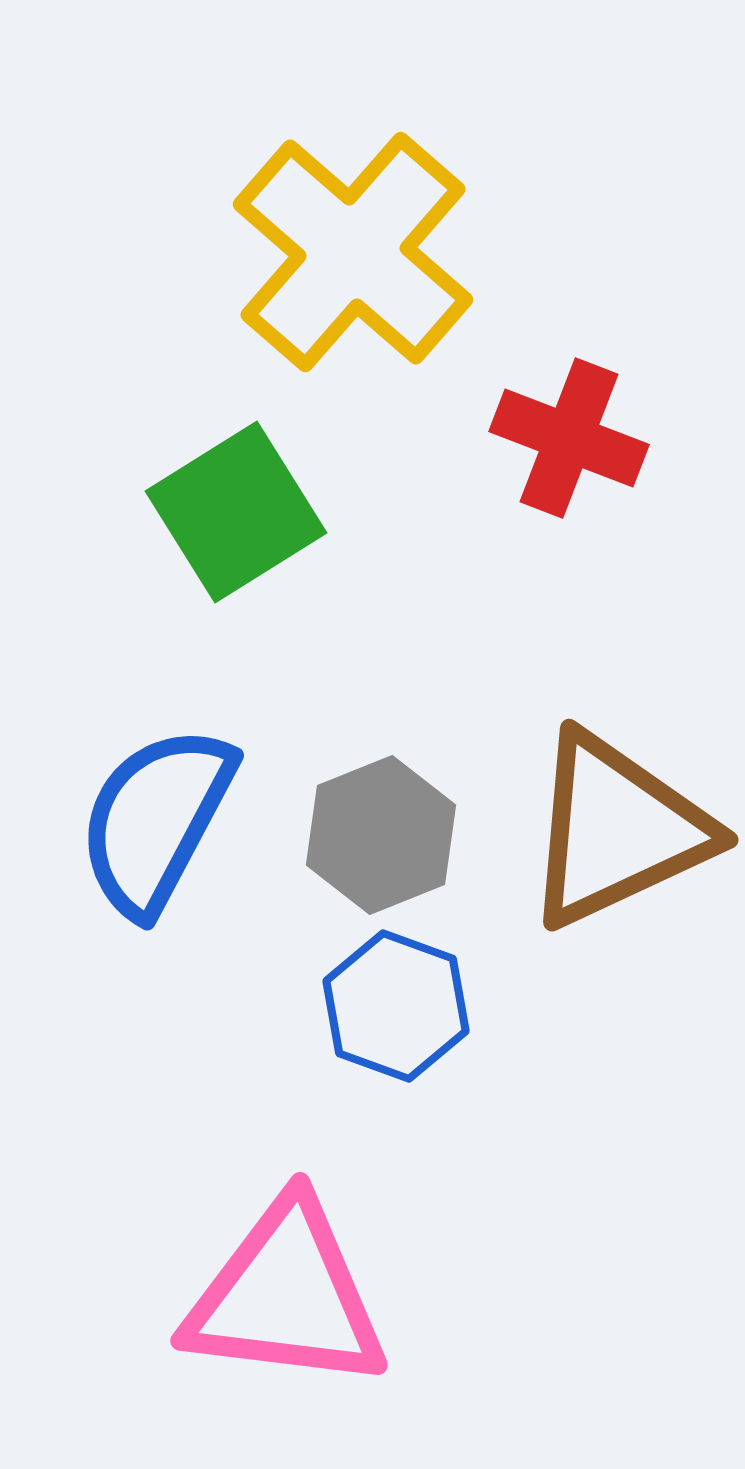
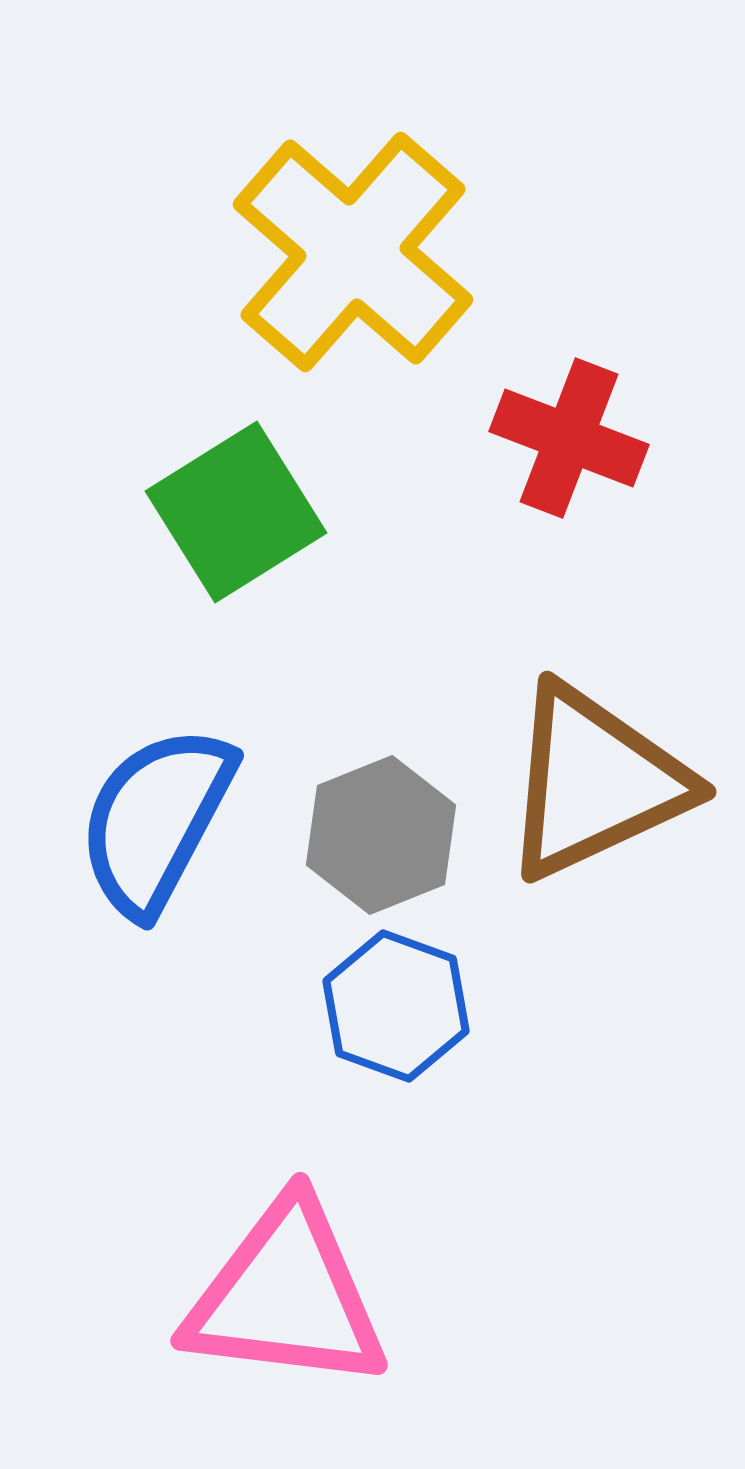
brown triangle: moved 22 px left, 48 px up
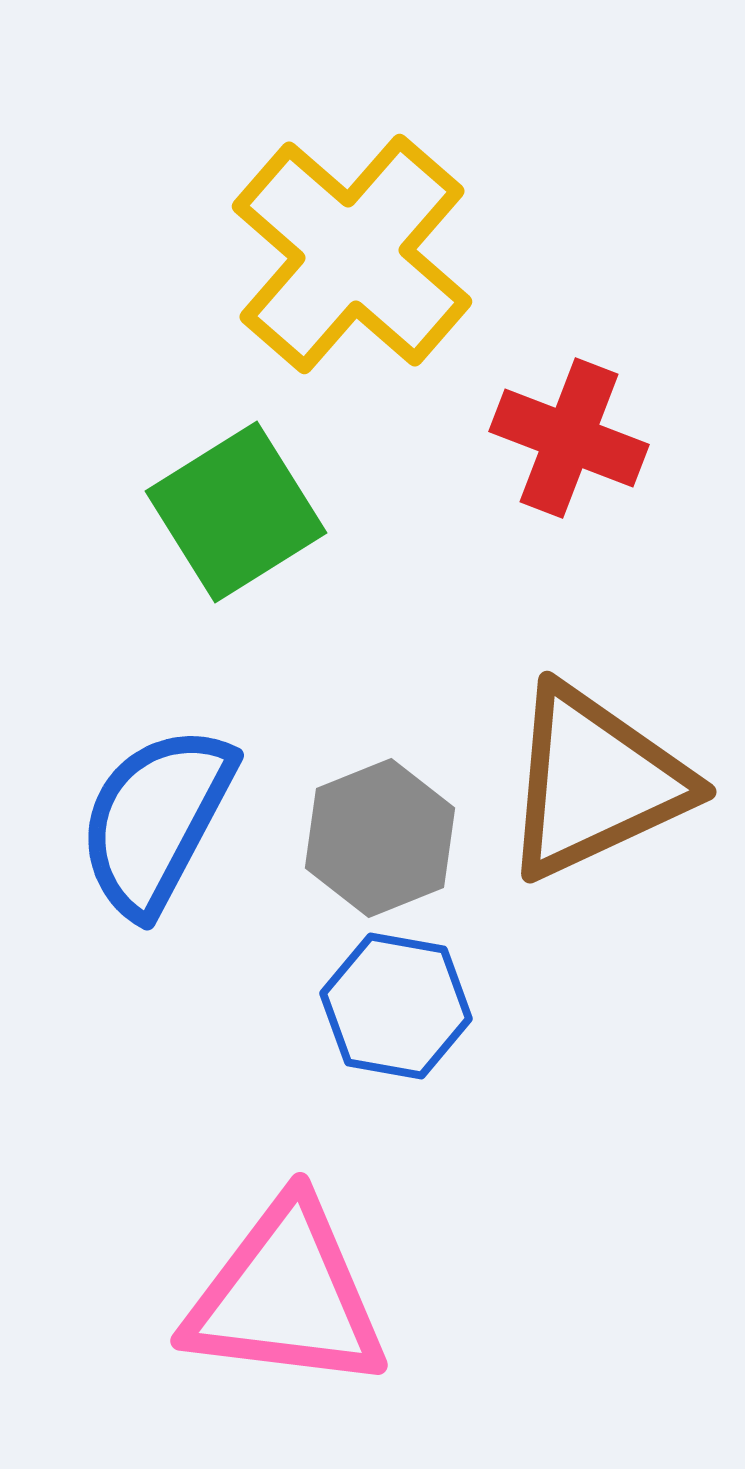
yellow cross: moved 1 px left, 2 px down
gray hexagon: moved 1 px left, 3 px down
blue hexagon: rotated 10 degrees counterclockwise
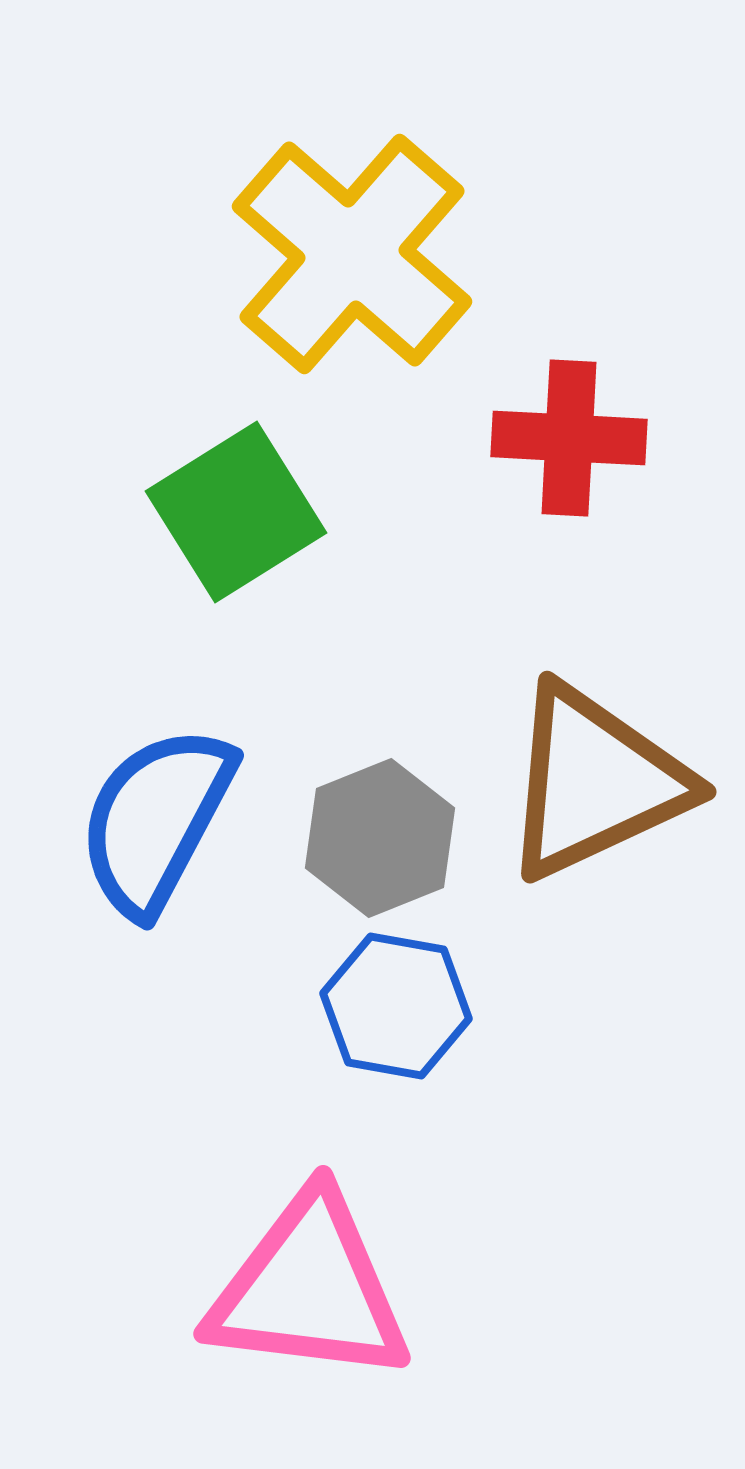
red cross: rotated 18 degrees counterclockwise
pink triangle: moved 23 px right, 7 px up
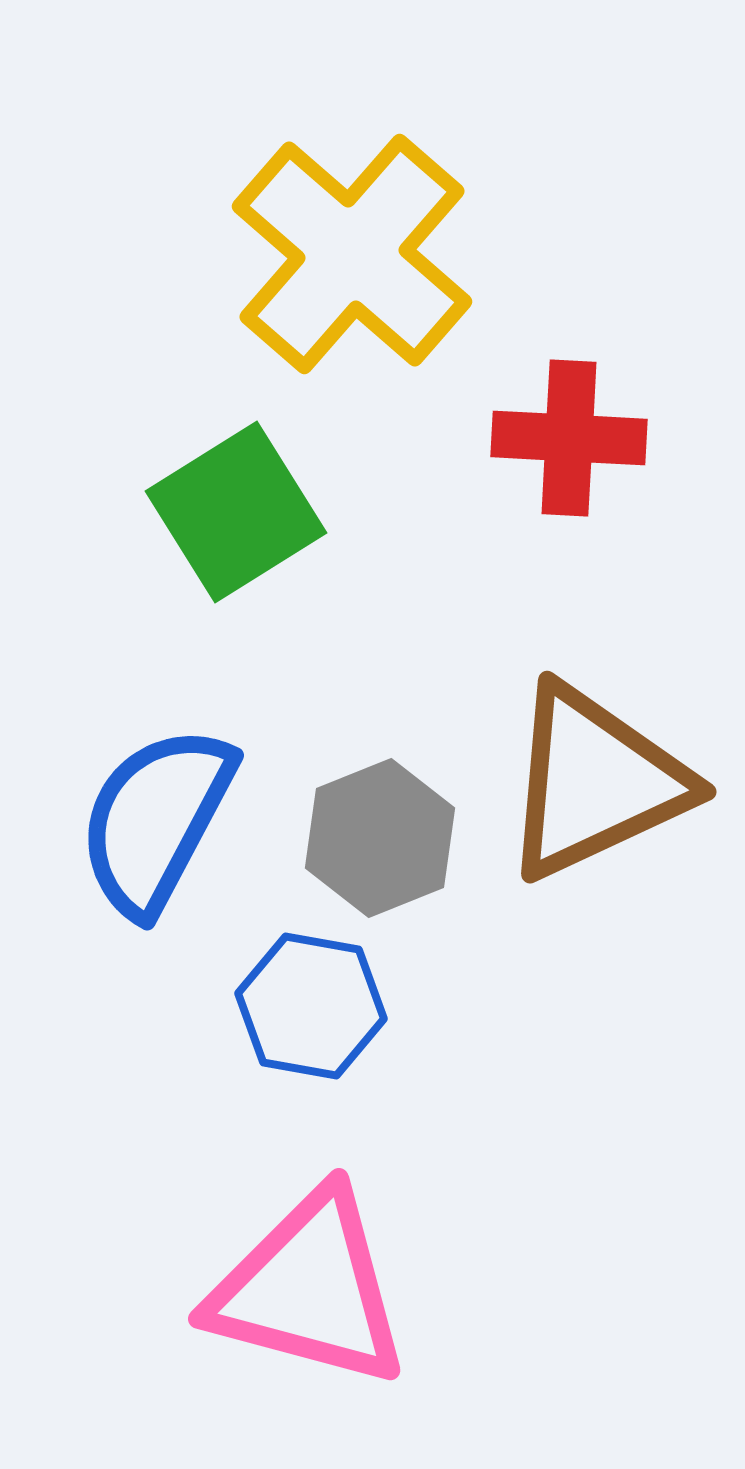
blue hexagon: moved 85 px left
pink triangle: rotated 8 degrees clockwise
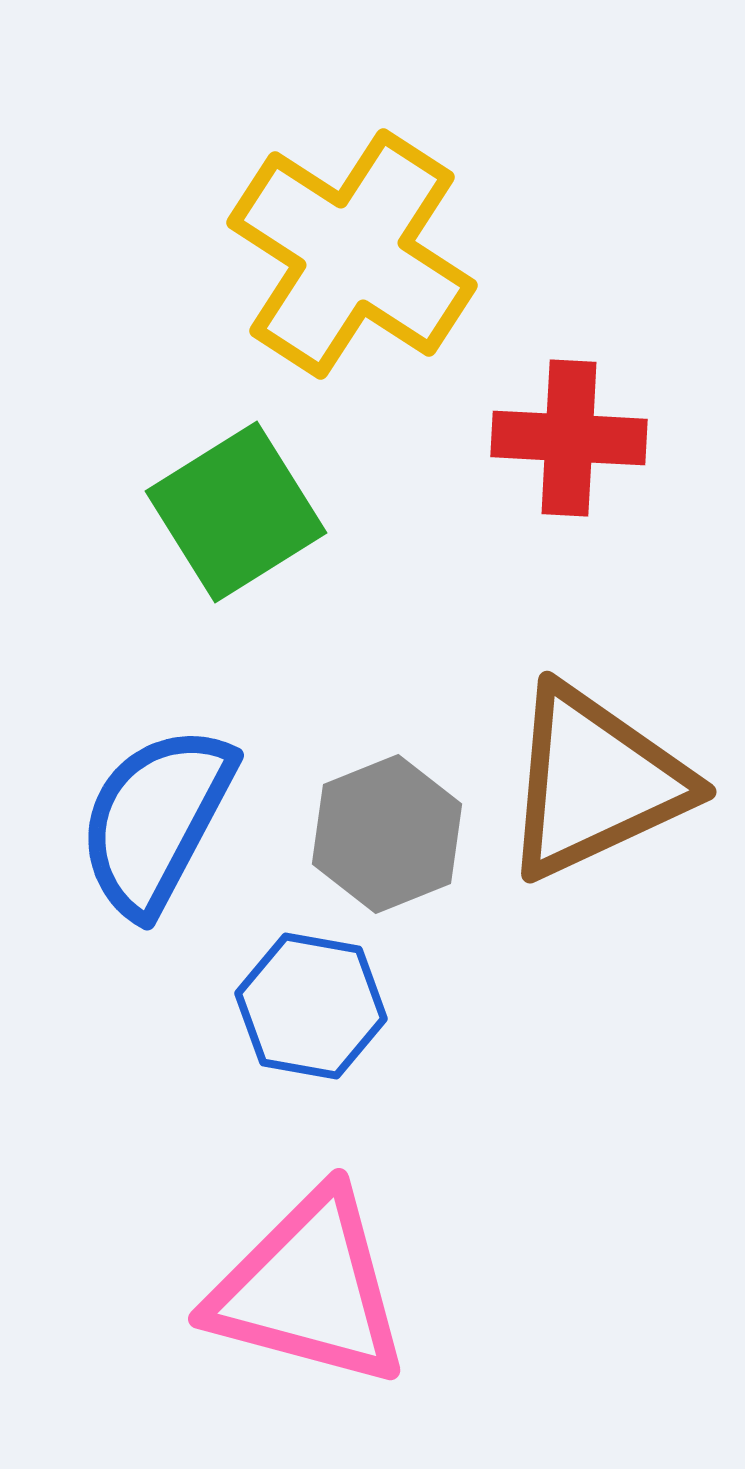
yellow cross: rotated 8 degrees counterclockwise
gray hexagon: moved 7 px right, 4 px up
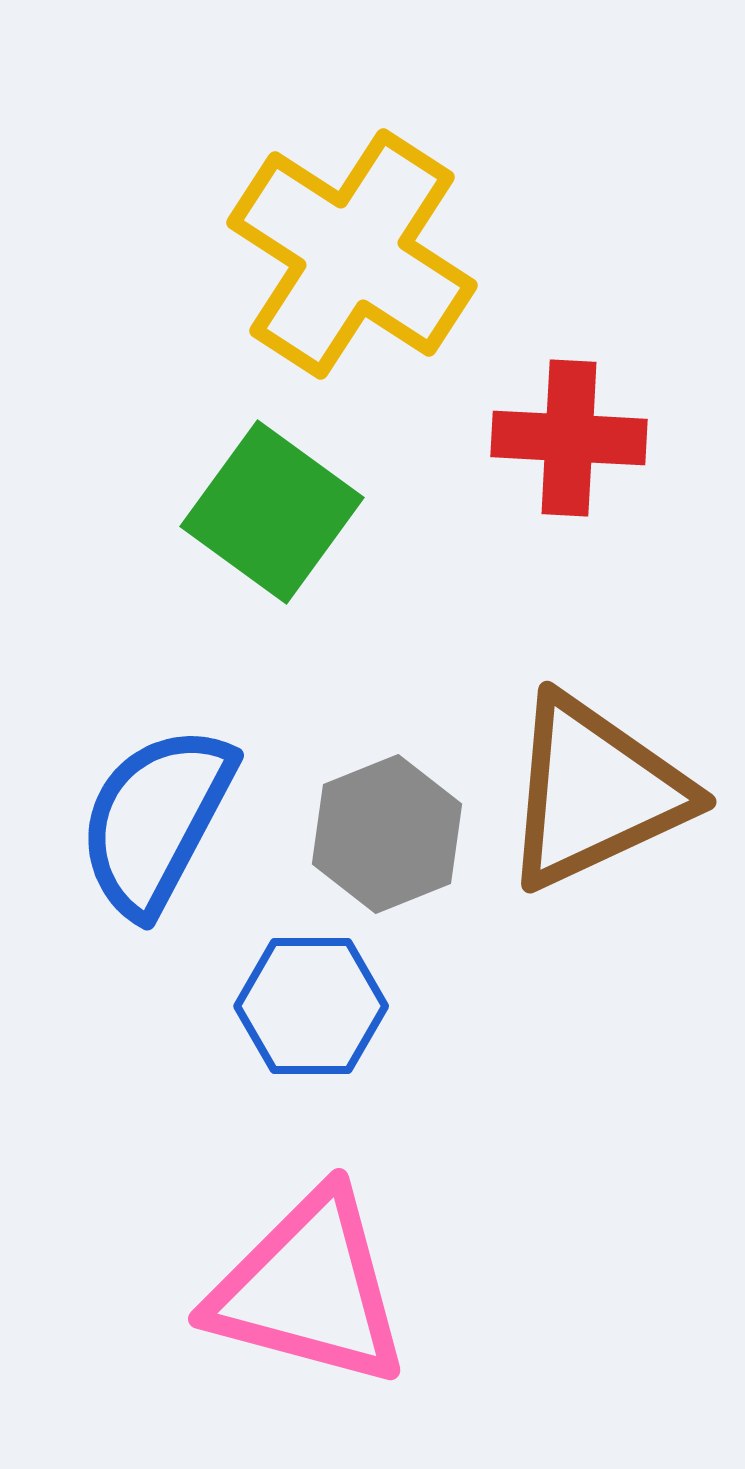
green square: moved 36 px right; rotated 22 degrees counterclockwise
brown triangle: moved 10 px down
blue hexagon: rotated 10 degrees counterclockwise
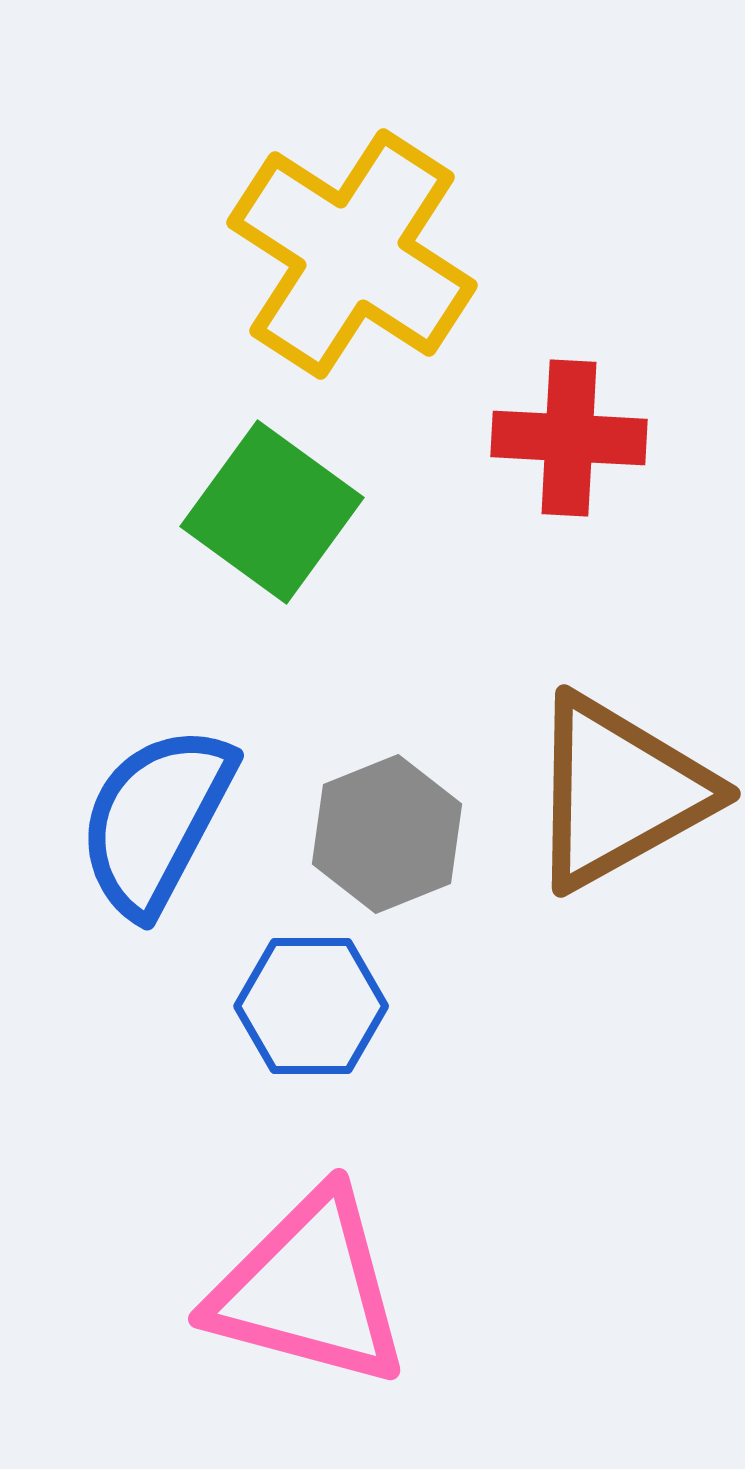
brown triangle: moved 24 px right; rotated 4 degrees counterclockwise
